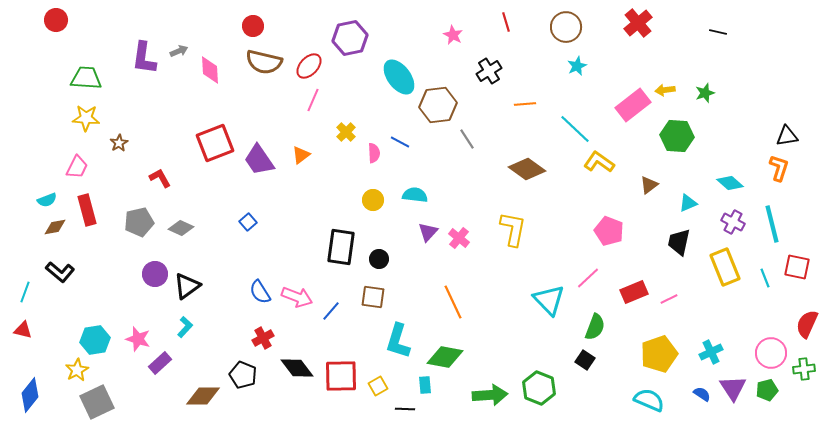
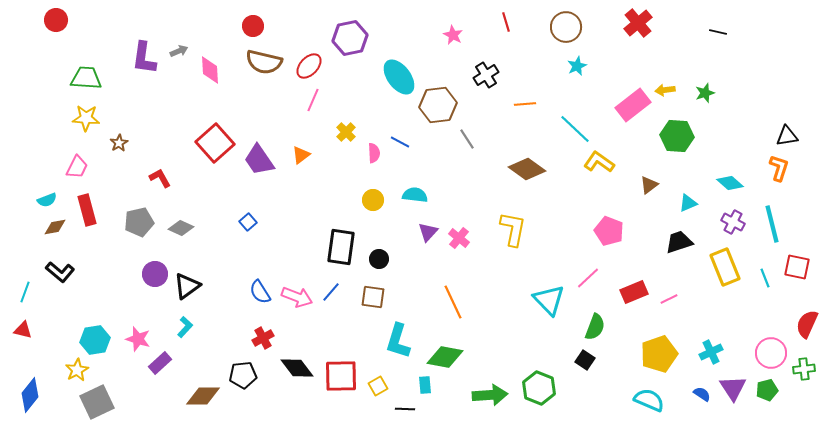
black cross at (489, 71): moved 3 px left, 4 px down
red square at (215, 143): rotated 21 degrees counterclockwise
black trapezoid at (679, 242): rotated 60 degrees clockwise
blue line at (331, 311): moved 19 px up
black pentagon at (243, 375): rotated 28 degrees counterclockwise
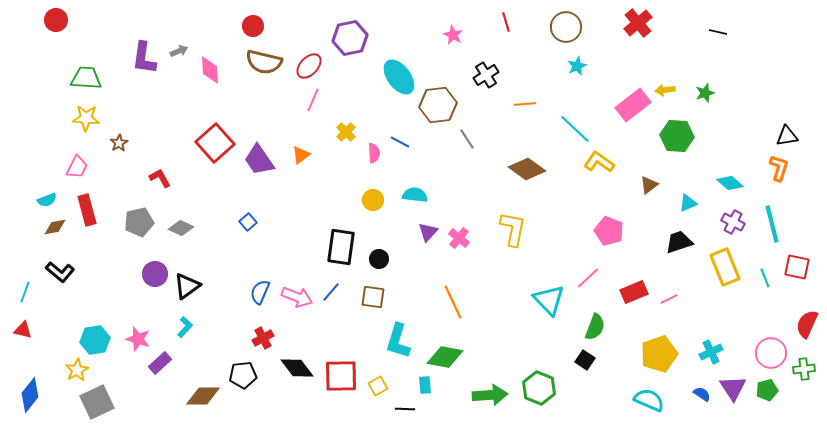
blue semicircle at (260, 292): rotated 55 degrees clockwise
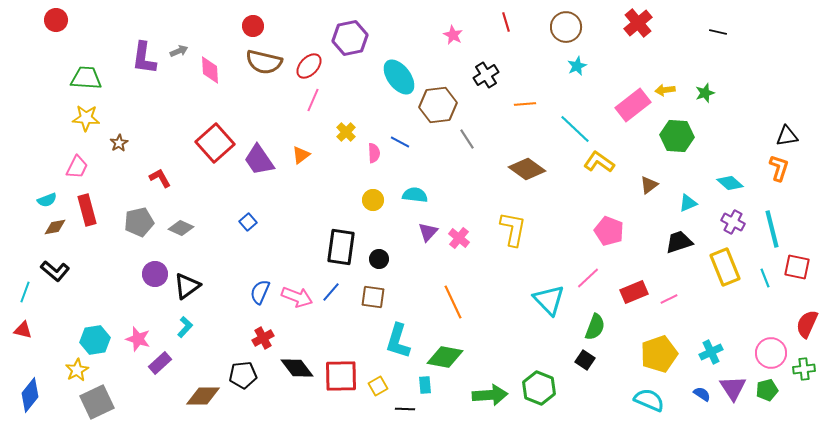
cyan line at (772, 224): moved 5 px down
black L-shape at (60, 272): moved 5 px left, 1 px up
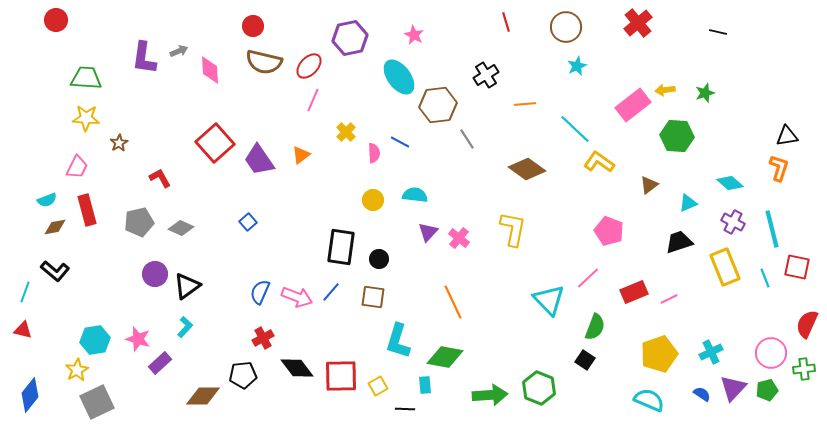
pink star at (453, 35): moved 39 px left
purple triangle at (733, 388): rotated 16 degrees clockwise
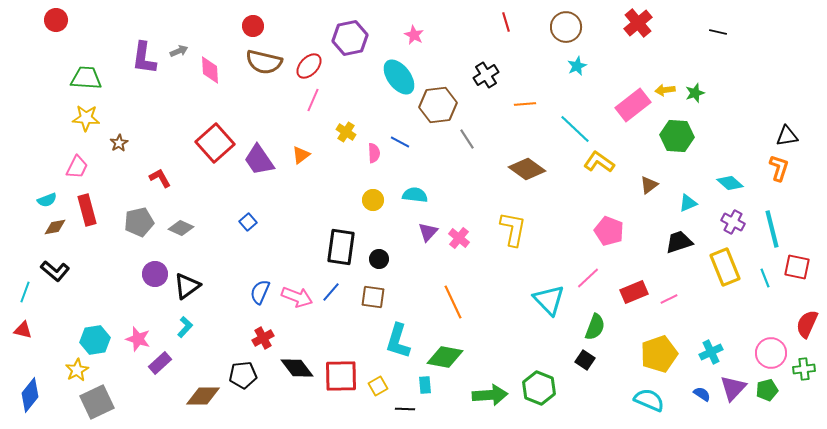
green star at (705, 93): moved 10 px left
yellow cross at (346, 132): rotated 12 degrees counterclockwise
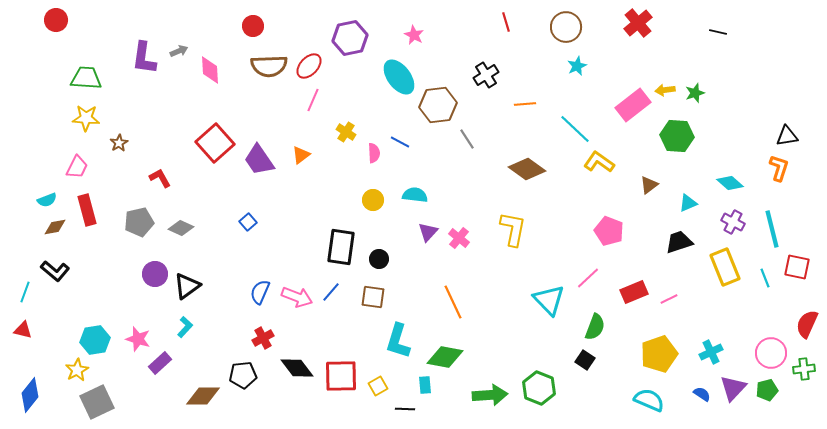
brown semicircle at (264, 62): moved 5 px right, 4 px down; rotated 15 degrees counterclockwise
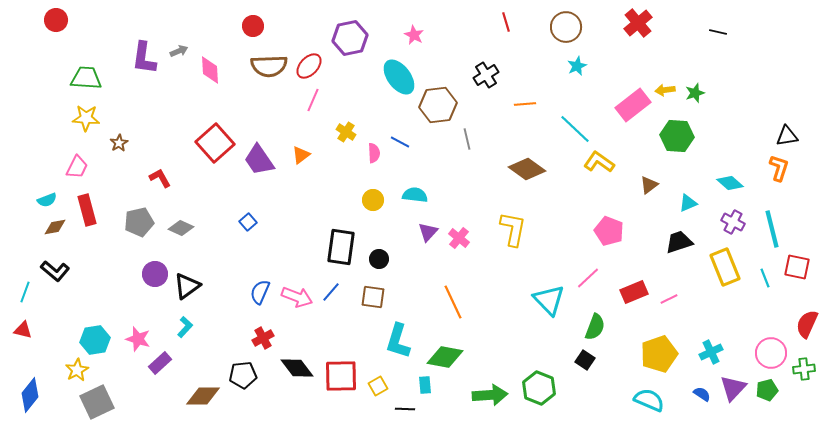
gray line at (467, 139): rotated 20 degrees clockwise
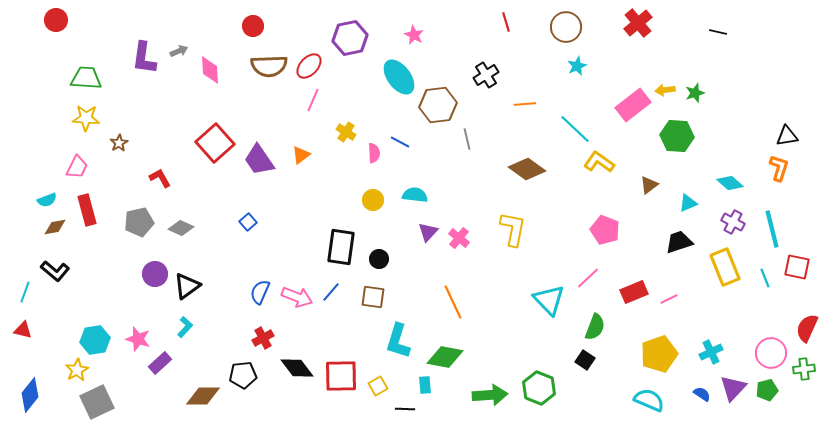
pink pentagon at (609, 231): moved 4 px left, 1 px up
red semicircle at (807, 324): moved 4 px down
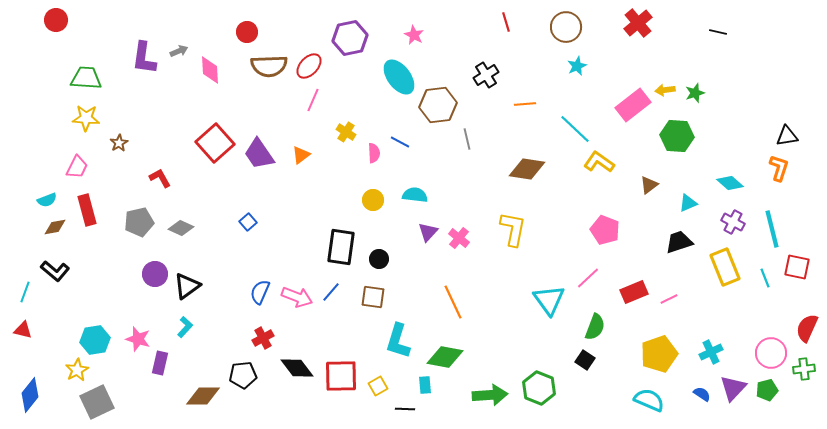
red circle at (253, 26): moved 6 px left, 6 px down
purple trapezoid at (259, 160): moved 6 px up
brown diamond at (527, 169): rotated 27 degrees counterclockwise
cyan triangle at (549, 300): rotated 8 degrees clockwise
purple rectangle at (160, 363): rotated 35 degrees counterclockwise
